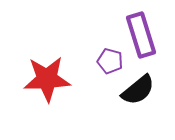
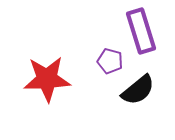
purple rectangle: moved 4 px up
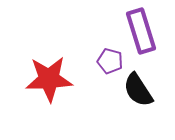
red star: moved 2 px right
black semicircle: rotated 96 degrees clockwise
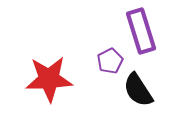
purple pentagon: rotated 30 degrees clockwise
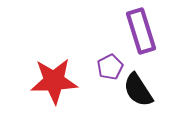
purple pentagon: moved 6 px down
red star: moved 5 px right, 2 px down
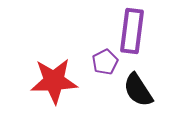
purple rectangle: moved 9 px left; rotated 24 degrees clockwise
purple pentagon: moved 5 px left, 5 px up
